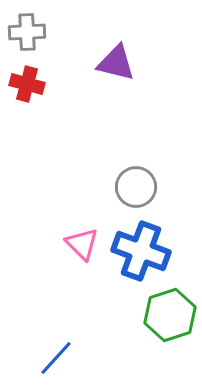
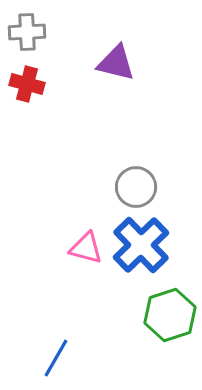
pink triangle: moved 4 px right, 4 px down; rotated 30 degrees counterclockwise
blue cross: moved 6 px up; rotated 26 degrees clockwise
blue line: rotated 12 degrees counterclockwise
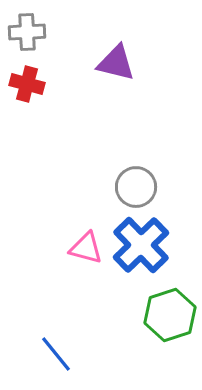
blue line: moved 4 px up; rotated 69 degrees counterclockwise
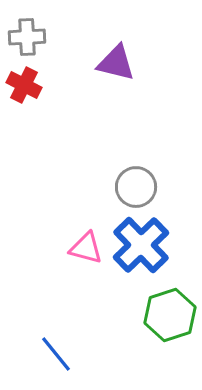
gray cross: moved 5 px down
red cross: moved 3 px left, 1 px down; rotated 12 degrees clockwise
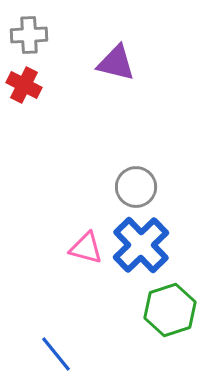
gray cross: moved 2 px right, 2 px up
green hexagon: moved 5 px up
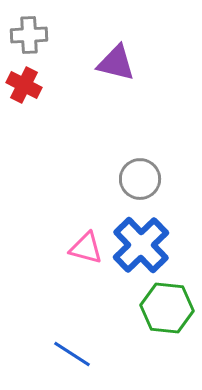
gray circle: moved 4 px right, 8 px up
green hexagon: moved 3 px left, 2 px up; rotated 24 degrees clockwise
blue line: moved 16 px right; rotated 18 degrees counterclockwise
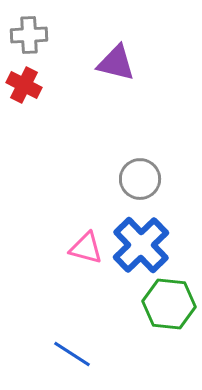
green hexagon: moved 2 px right, 4 px up
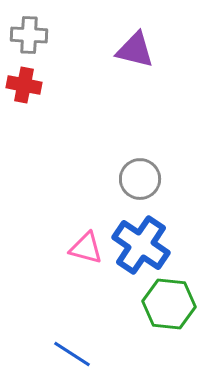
gray cross: rotated 6 degrees clockwise
purple triangle: moved 19 px right, 13 px up
red cross: rotated 16 degrees counterclockwise
blue cross: rotated 12 degrees counterclockwise
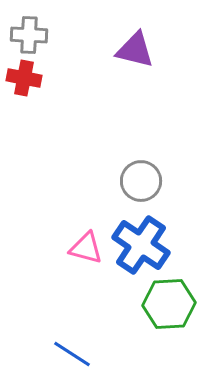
red cross: moved 7 px up
gray circle: moved 1 px right, 2 px down
green hexagon: rotated 9 degrees counterclockwise
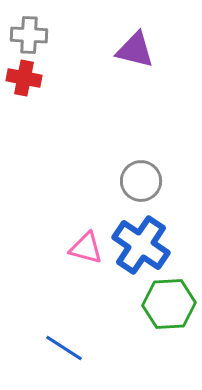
blue line: moved 8 px left, 6 px up
